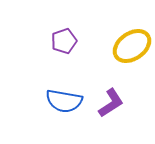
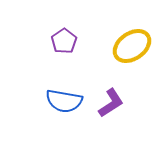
purple pentagon: rotated 15 degrees counterclockwise
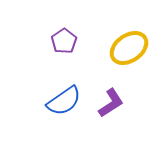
yellow ellipse: moved 3 px left, 2 px down
blue semicircle: rotated 45 degrees counterclockwise
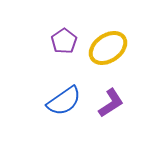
yellow ellipse: moved 21 px left
